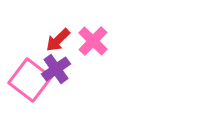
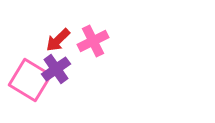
pink cross: rotated 20 degrees clockwise
pink square: rotated 6 degrees counterclockwise
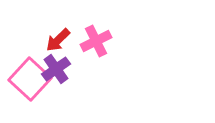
pink cross: moved 3 px right
pink square: moved 1 px up; rotated 12 degrees clockwise
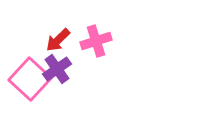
pink cross: rotated 8 degrees clockwise
purple cross: moved 1 px right
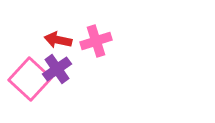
red arrow: rotated 56 degrees clockwise
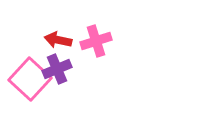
purple cross: rotated 12 degrees clockwise
